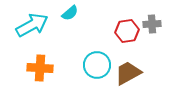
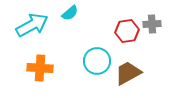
cyan circle: moved 4 px up
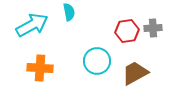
cyan semicircle: moved 1 px left, 1 px up; rotated 60 degrees counterclockwise
gray cross: moved 1 px right, 4 px down
brown trapezoid: moved 7 px right
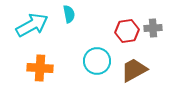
cyan semicircle: moved 2 px down
brown trapezoid: moved 1 px left, 3 px up
